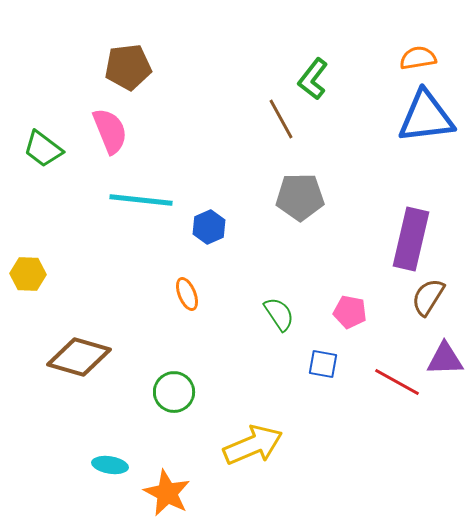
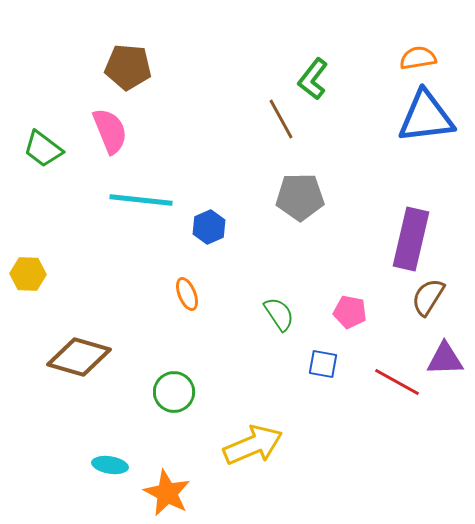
brown pentagon: rotated 12 degrees clockwise
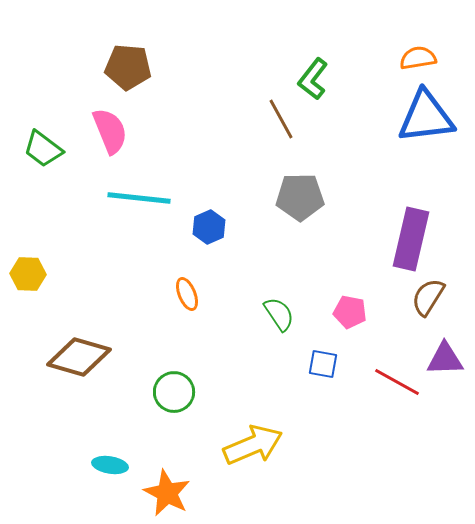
cyan line: moved 2 px left, 2 px up
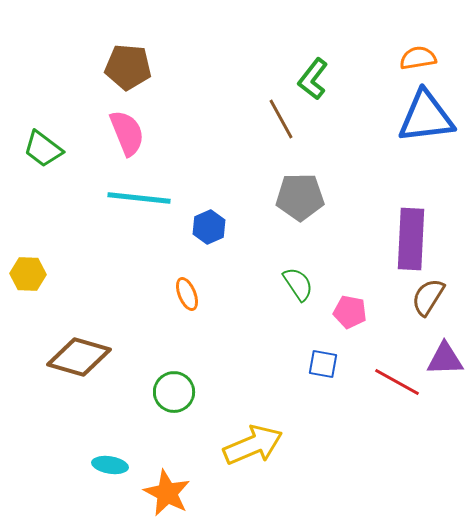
pink semicircle: moved 17 px right, 2 px down
purple rectangle: rotated 10 degrees counterclockwise
green semicircle: moved 19 px right, 30 px up
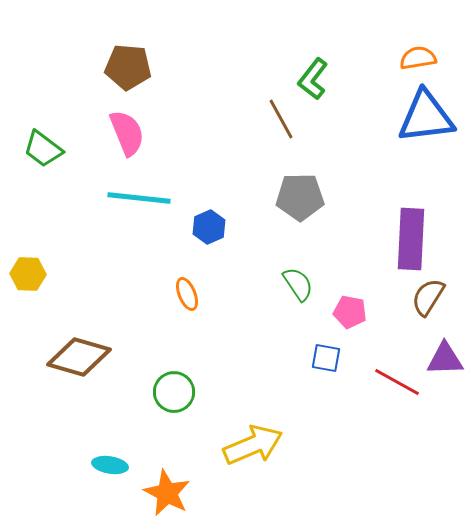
blue square: moved 3 px right, 6 px up
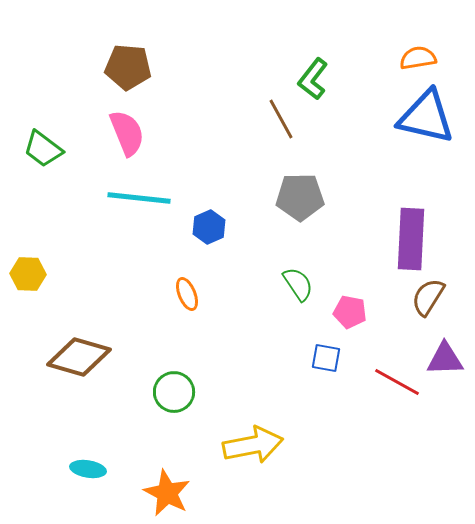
blue triangle: rotated 20 degrees clockwise
yellow arrow: rotated 12 degrees clockwise
cyan ellipse: moved 22 px left, 4 px down
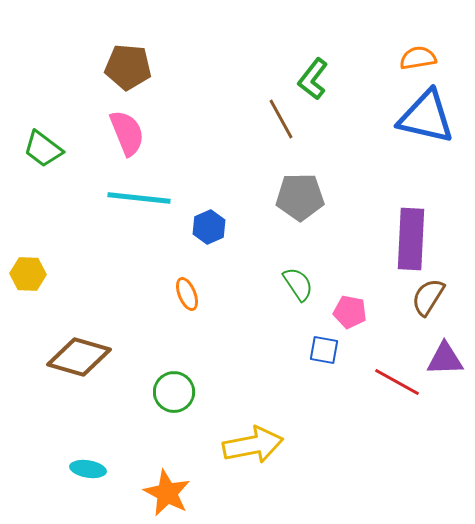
blue square: moved 2 px left, 8 px up
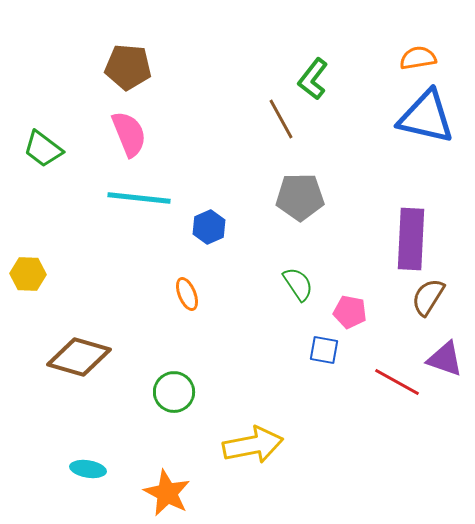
pink semicircle: moved 2 px right, 1 px down
purple triangle: rotated 21 degrees clockwise
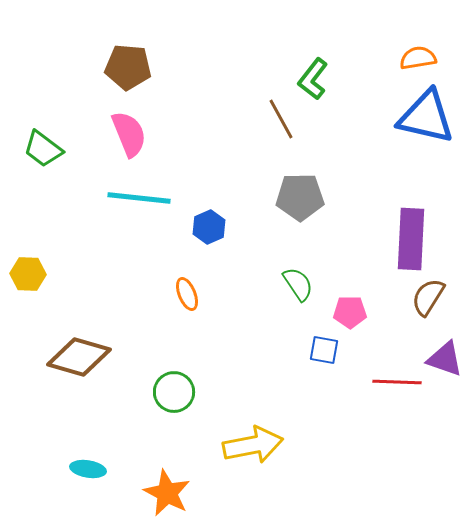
pink pentagon: rotated 12 degrees counterclockwise
red line: rotated 27 degrees counterclockwise
